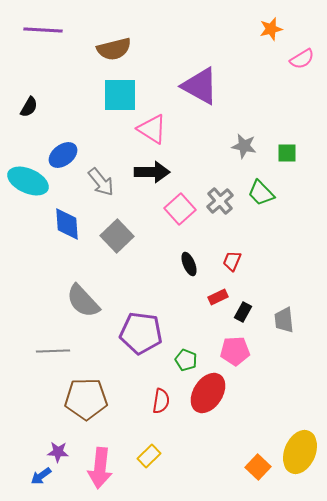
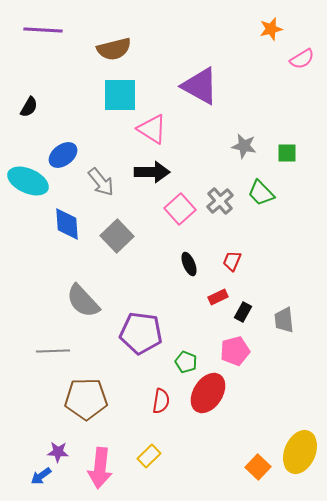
pink pentagon: rotated 12 degrees counterclockwise
green pentagon: moved 2 px down
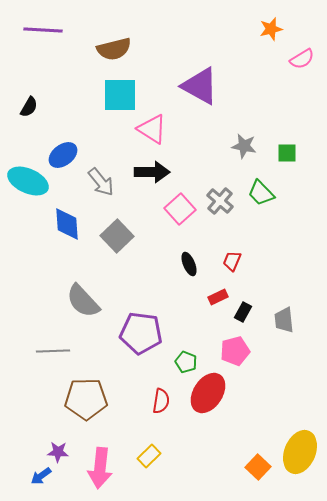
gray cross: rotated 8 degrees counterclockwise
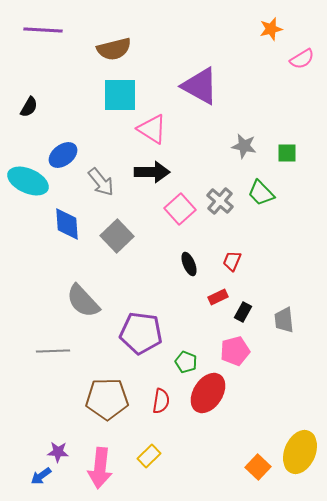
brown pentagon: moved 21 px right
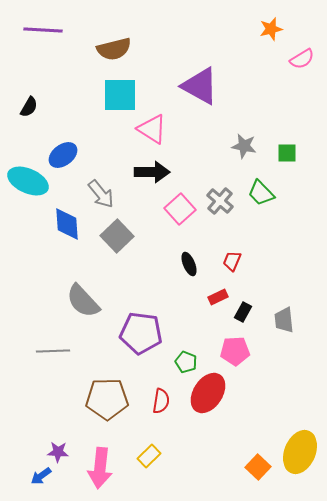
gray arrow: moved 12 px down
pink pentagon: rotated 12 degrees clockwise
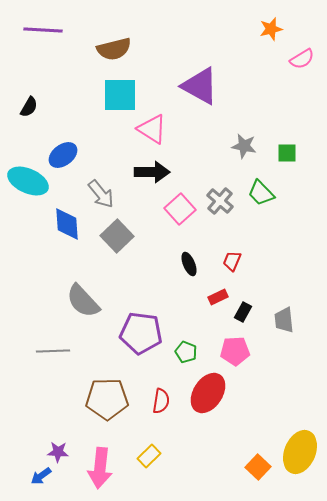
green pentagon: moved 10 px up
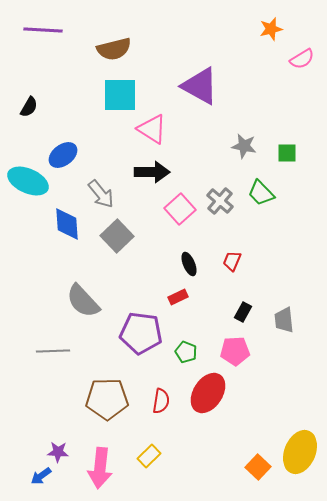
red rectangle: moved 40 px left
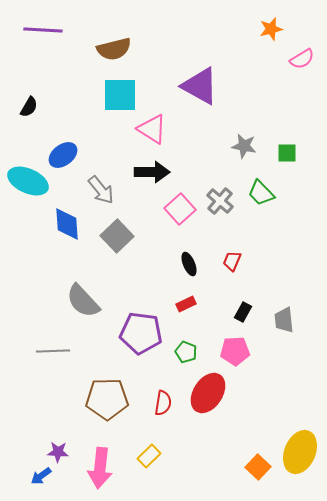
gray arrow: moved 4 px up
red rectangle: moved 8 px right, 7 px down
red semicircle: moved 2 px right, 2 px down
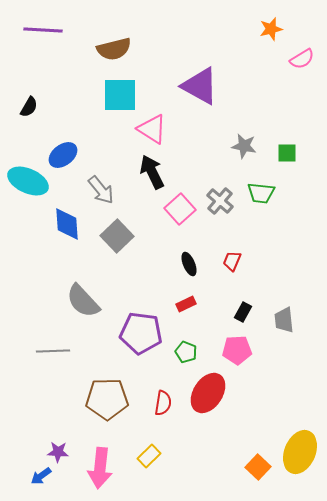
black arrow: rotated 116 degrees counterclockwise
green trapezoid: rotated 40 degrees counterclockwise
pink pentagon: moved 2 px right, 1 px up
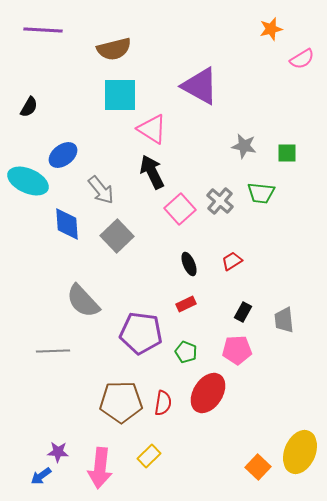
red trapezoid: rotated 35 degrees clockwise
brown pentagon: moved 14 px right, 3 px down
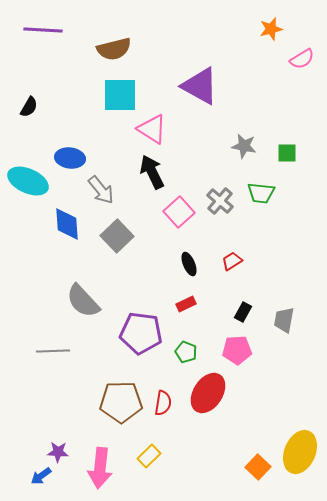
blue ellipse: moved 7 px right, 3 px down; rotated 44 degrees clockwise
pink square: moved 1 px left, 3 px down
gray trapezoid: rotated 16 degrees clockwise
